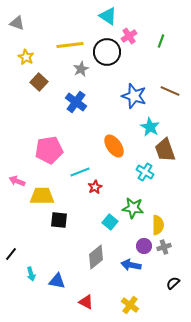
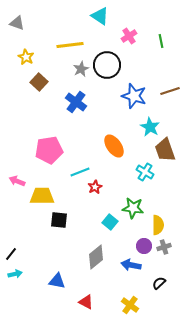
cyan triangle: moved 8 px left
green line: rotated 32 degrees counterclockwise
black circle: moved 13 px down
brown line: rotated 42 degrees counterclockwise
cyan arrow: moved 16 px left; rotated 88 degrees counterclockwise
black semicircle: moved 14 px left
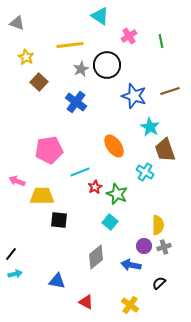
green star: moved 16 px left, 14 px up; rotated 15 degrees clockwise
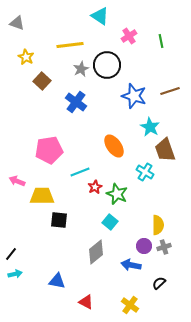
brown square: moved 3 px right, 1 px up
gray diamond: moved 5 px up
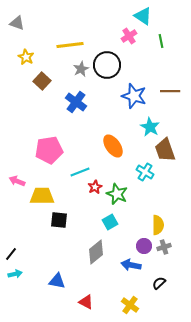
cyan triangle: moved 43 px right
brown line: rotated 18 degrees clockwise
orange ellipse: moved 1 px left
cyan square: rotated 21 degrees clockwise
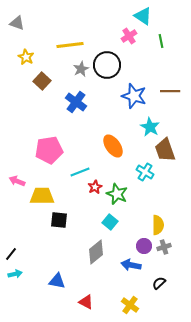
cyan square: rotated 21 degrees counterclockwise
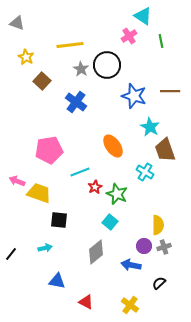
gray star: rotated 14 degrees counterclockwise
yellow trapezoid: moved 3 px left, 3 px up; rotated 20 degrees clockwise
cyan arrow: moved 30 px right, 26 px up
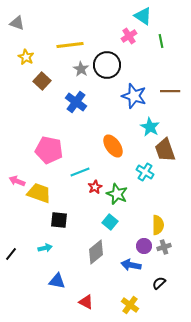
pink pentagon: rotated 20 degrees clockwise
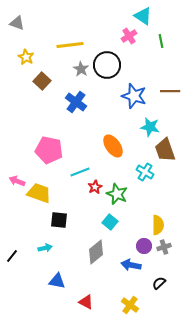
cyan star: rotated 18 degrees counterclockwise
black line: moved 1 px right, 2 px down
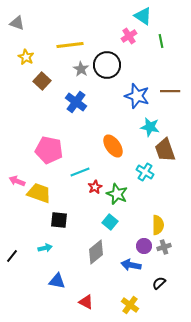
blue star: moved 3 px right
